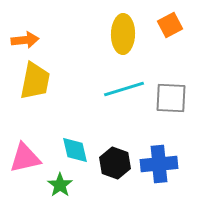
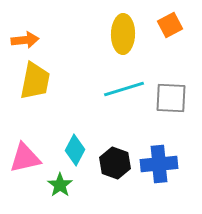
cyan diamond: rotated 40 degrees clockwise
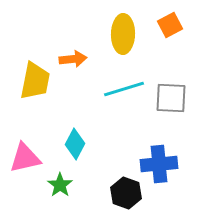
orange arrow: moved 48 px right, 19 px down
cyan diamond: moved 6 px up
black hexagon: moved 11 px right, 30 px down
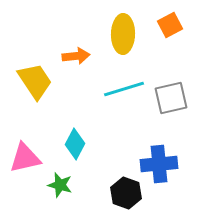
orange arrow: moved 3 px right, 3 px up
yellow trapezoid: rotated 45 degrees counterclockwise
gray square: rotated 16 degrees counterclockwise
green star: rotated 20 degrees counterclockwise
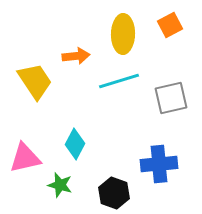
cyan line: moved 5 px left, 8 px up
black hexagon: moved 12 px left
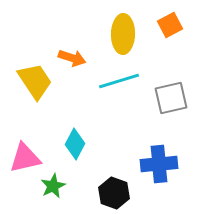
orange arrow: moved 4 px left, 2 px down; rotated 24 degrees clockwise
green star: moved 7 px left, 1 px down; rotated 30 degrees clockwise
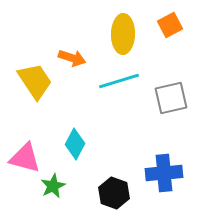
pink triangle: rotated 28 degrees clockwise
blue cross: moved 5 px right, 9 px down
